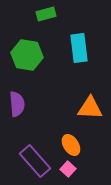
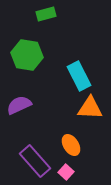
cyan rectangle: moved 28 px down; rotated 20 degrees counterclockwise
purple semicircle: moved 2 px right, 1 px down; rotated 110 degrees counterclockwise
pink square: moved 2 px left, 3 px down
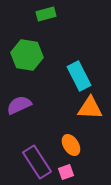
purple rectangle: moved 2 px right, 1 px down; rotated 8 degrees clockwise
pink square: rotated 28 degrees clockwise
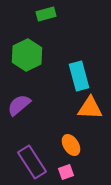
green hexagon: rotated 24 degrees clockwise
cyan rectangle: rotated 12 degrees clockwise
purple semicircle: rotated 15 degrees counterclockwise
purple rectangle: moved 5 px left
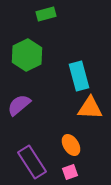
pink square: moved 4 px right
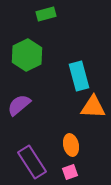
orange triangle: moved 3 px right, 1 px up
orange ellipse: rotated 20 degrees clockwise
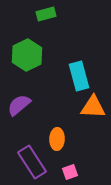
orange ellipse: moved 14 px left, 6 px up; rotated 15 degrees clockwise
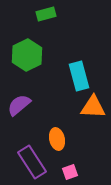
orange ellipse: rotated 15 degrees counterclockwise
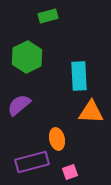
green rectangle: moved 2 px right, 2 px down
green hexagon: moved 2 px down
cyan rectangle: rotated 12 degrees clockwise
orange triangle: moved 2 px left, 5 px down
purple rectangle: rotated 72 degrees counterclockwise
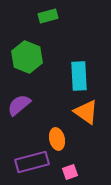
green hexagon: rotated 12 degrees counterclockwise
orange triangle: moved 5 px left; rotated 32 degrees clockwise
